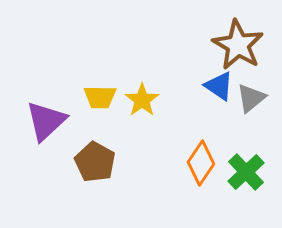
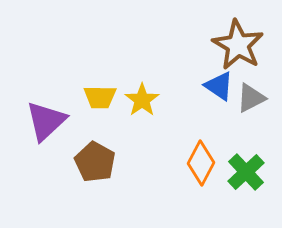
gray triangle: rotated 12 degrees clockwise
orange diamond: rotated 6 degrees counterclockwise
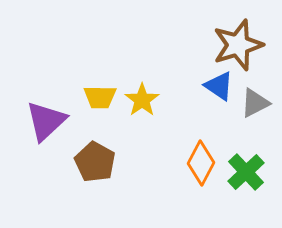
brown star: rotated 24 degrees clockwise
gray triangle: moved 4 px right, 5 px down
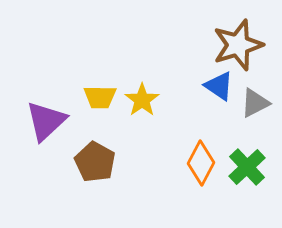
green cross: moved 1 px right, 5 px up
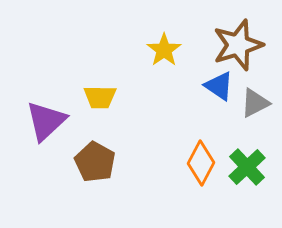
yellow star: moved 22 px right, 50 px up
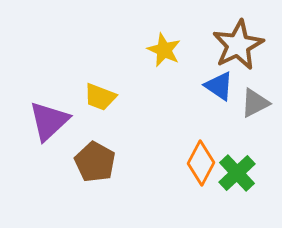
brown star: rotated 9 degrees counterclockwise
yellow star: rotated 12 degrees counterclockwise
yellow trapezoid: rotated 20 degrees clockwise
purple triangle: moved 3 px right
green cross: moved 10 px left, 6 px down
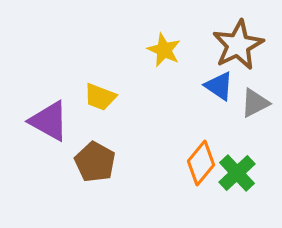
purple triangle: rotated 48 degrees counterclockwise
orange diamond: rotated 12 degrees clockwise
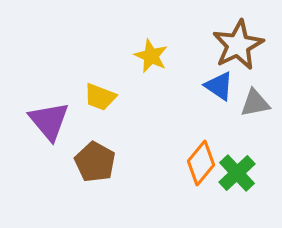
yellow star: moved 13 px left, 6 px down
gray triangle: rotated 16 degrees clockwise
purple triangle: rotated 21 degrees clockwise
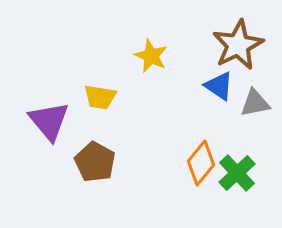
yellow trapezoid: rotated 12 degrees counterclockwise
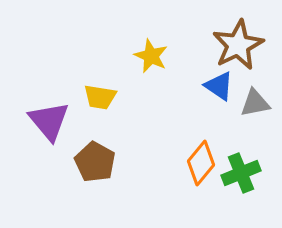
green cross: moved 4 px right; rotated 21 degrees clockwise
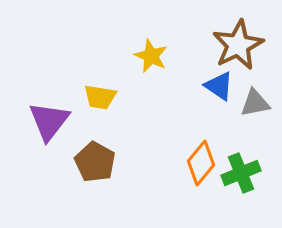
purple triangle: rotated 18 degrees clockwise
